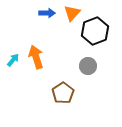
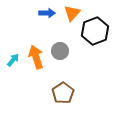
gray circle: moved 28 px left, 15 px up
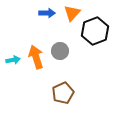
cyan arrow: rotated 40 degrees clockwise
brown pentagon: rotated 10 degrees clockwise
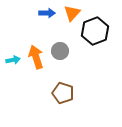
brown pentagon: rotated 30 degrees counterclockwise
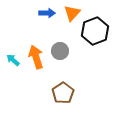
cyan arrow: rotated 128 degrees counterclockwise
brown pentagon: rotated 20 degrees clockwise
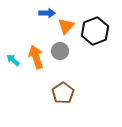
orange triangle: moved 6 px left, 13 px down
